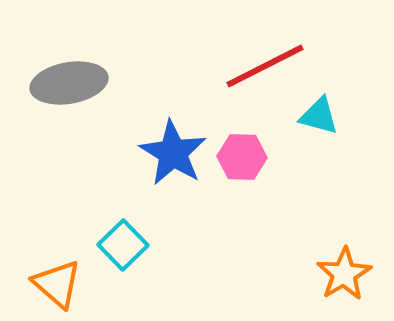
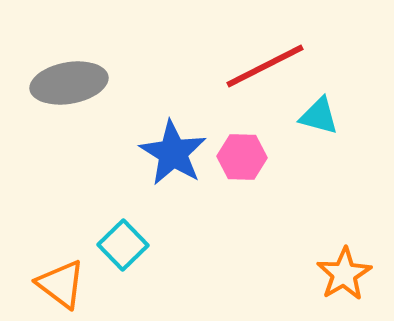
orange triangle: moved 4 px right; rotated 4 degrees counterclockwise
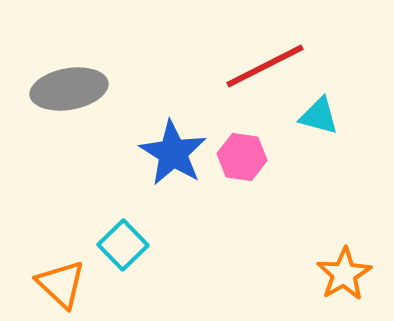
gray ellipse: moved 6 px down
pink hexagon: rotated 6 degrees clockwise
orange triangle: rotated 6 degrees clockwise
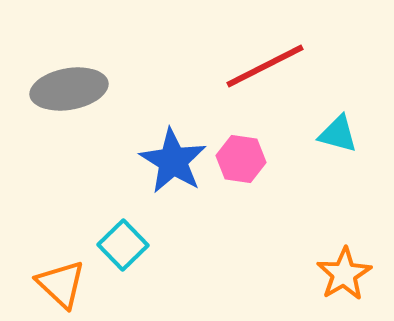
cyan triangle: moved 19 px right, 18 px down
blue star: moved 8 px down
pink hexagon: moved 1 px left, 2 px down
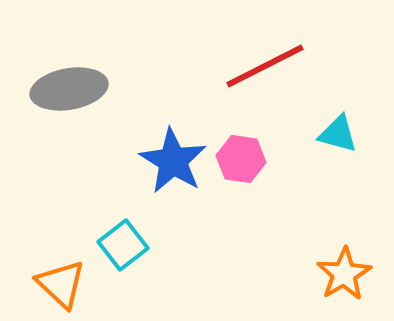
cyan square: rotated 6 degrees clockwise
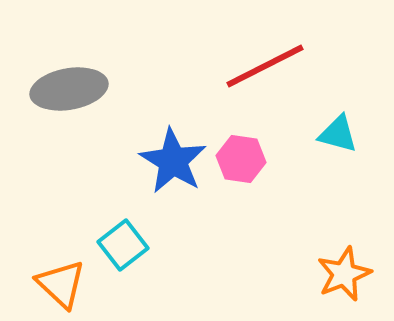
orange star: rotated 8 degrees clockwise
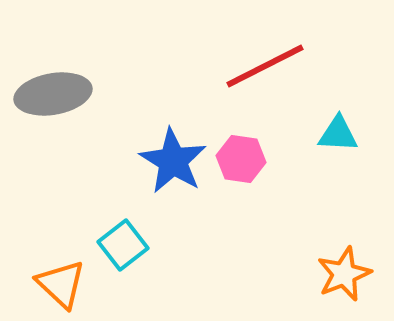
gray ellipse: moved 16 px left, 5 px down
cyan triangle: rotated 12 degrees counterclockwise
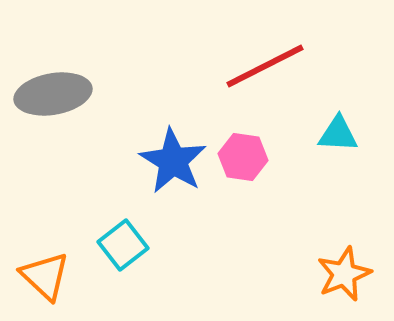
pink hexagon: moved 2 px right, 2 px up
orange triangle: moved 16 px left, 8 px up
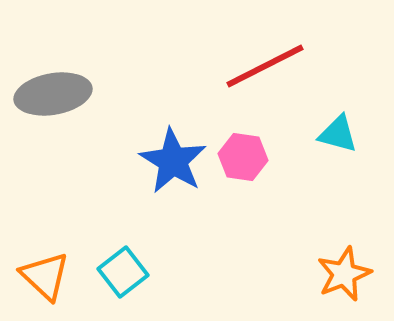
cyan triangle: rotated 12 degrees clockwise
cyan square: moved 27 px down
